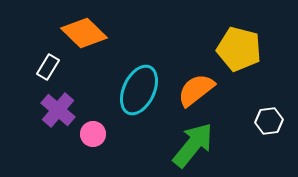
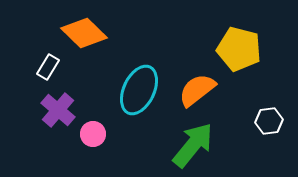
orange semicircle: moved 1 px right
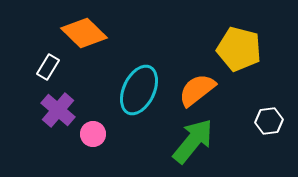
green arrow: moved 4 px up
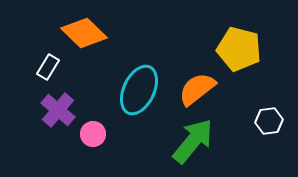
orange semicircle: moved 1 px up
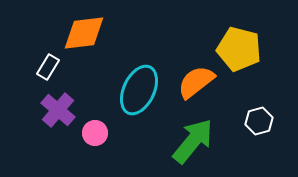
orange diamond: rotated 51 degrees counterclockwise
orange semicircle: moved 1 px left, 7 px up
white hexagon: moved 10 px left; rotated 8 degrees counterclockwise
pink circle: moved 2 px right, 1 px up
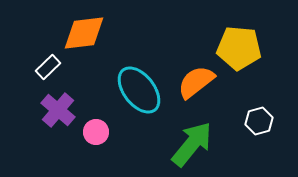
yellow pentagon: moved 1 px up; rotated 9 degrees counterclockwise
white rectangle: rotated 15 degrees clockwise
cyan ellipse: rotated 63 degrees counterclockwise
pink circle: moved 1 px right, 1 px up
green arrow: moved 1 px left, 3 px down
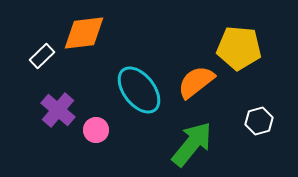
white rectangle: moved 6 px left, 11 px up
pink circle: moved 2 px up
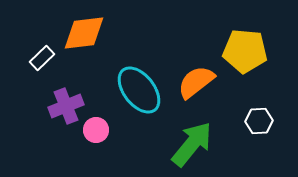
yellow pentagon: moved 6 px right, 3 px down
white rectangle: moved 2 px down
purple cross: moved 8 px right, 4 px up; rotated 28 degrees clockwise
white hexagon: rotated 12 degrees clockwise
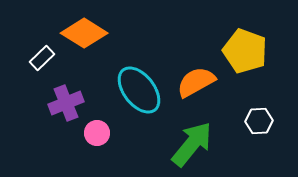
orange diamond: rotated 39 degrees clockwise
yellow pentagon: rotated 15 degrees clockwise
orange semicircle: rotated 9 degrees clockwise
purple cross: moved 3 px up
pink circle: moved 1 px right, 3 px down
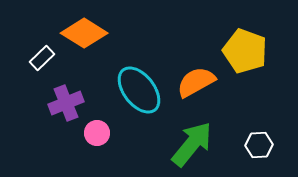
white hexagon: moved 24 px down
